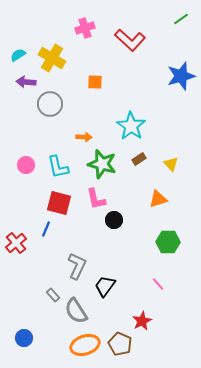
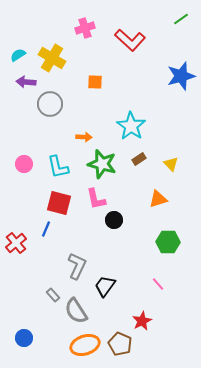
pink circle: moved 2 px left, 1 px up
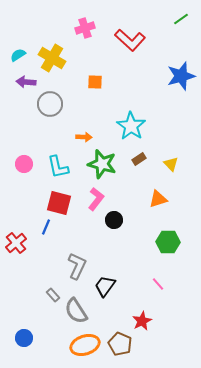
pink L-shape: rotated 130 degrees counterclockwise
blue line: moved 2 px up
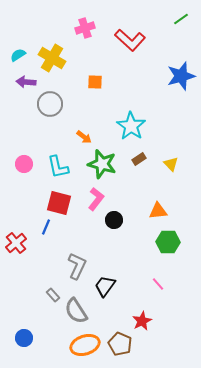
orange arrow: rotated 35 degrees clockwise
orange triangle: moved 12 px down; rotated 12 degrees clockwise
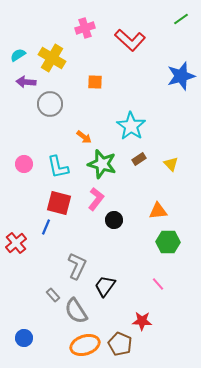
red star: rotated 30 degrees clockwise
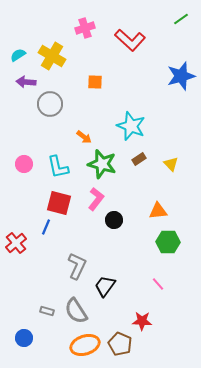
yellow cross: moved 2 px up
cyan star: rotated 12 degrees counterclockwise
gray rectangle: moved 6 px left, 16 px down; rotated 32 degrees counterclockwise
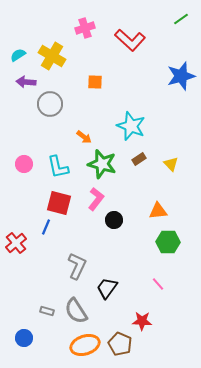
black trapezoid: moved 2 px right, 2 px down
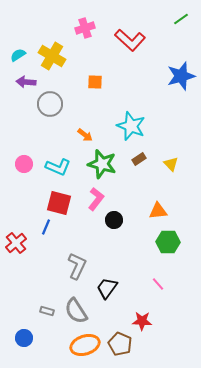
orange arrow: moved 1 px right, 2 px up
cyan L-shape: rotated 55 degrees counterclockwise
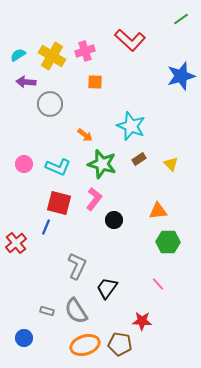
pink cross: moved 23 px down
pink L-shape: moved 2 px left
brown pentagon: rotated 15 degrees counterclockwise
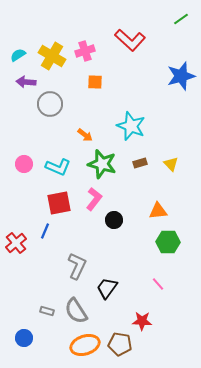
brown rectangle: moved 1 px right, 4 px down; rotated 16 degrees clockwise
red square: rotated 25 degrees counterclockwise
blue line: moved 1 px left, 4 px down
